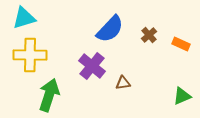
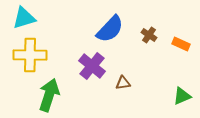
brown cross: rotated 14 degrees counterclockwise
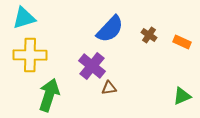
orange rectangle: moved 1 px right, 2 px up
brown triangle: moved 14 px left, 5 px down
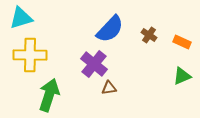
cyan triangle: moved 3 px left
purple cross: moved 2 px right, 2 px up
green triangle: moved 20 px up
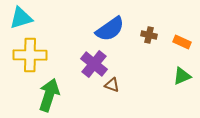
blue semicircle: rotated 12 degrees clockwise
brown cross: rotated 21 degrees counterclockwise
brown triangle: moved 3 px right, 3 px up; rotated 28 degrees clockwise
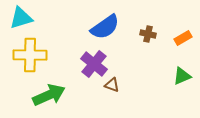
blue semicircle: moved 5 px left, 2 px up
brown cross: moved 1 px left, 1 px up
orange rectangle: moved 1 px right, 4 px up; rotated 54 degrees counterclockwise
green arrow: rotated 48 degrees clockwise
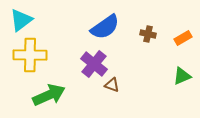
cyan triangle: moved 2 px down; rotated 20 degrees counterclockwise
